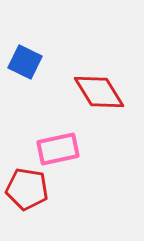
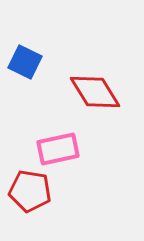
red diamond: moved 4 px left
red pentagon: moved 3 px right, 2 px down
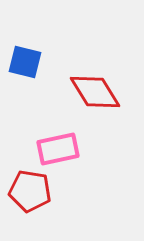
blue square: rotated 12 degrees counterclockwise
